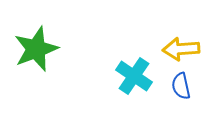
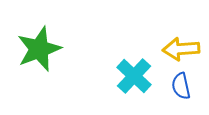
green star: moved 3 px right
cyan cross: rotated 9 degrees clockwise
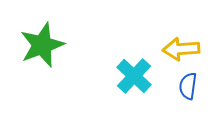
green star: moved 3 px right, 4 px up
blue semicircle: moved 7 px right; rotated 20 degrees clockwise
